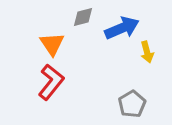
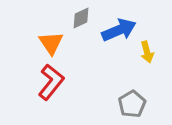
gray diamond: moved 2 px left, 1 px down; rotated 10 degrees counterclockwise
blue arrow: moved 3 px left, 2 px down
orange triangle: moved 1 px left, 1 px up
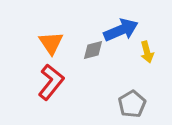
gray diamond: moved 12 px right, 32 px down; rotated 10 degrees clockwise
blue arrow: moved 2 px right
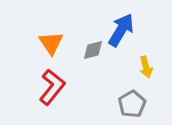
blue arrow: rotated 36 degrees counterclockwise
yellow arrow: moved 1 px left, 15 px down
red L-shape: moved 1 px right, 5 px down
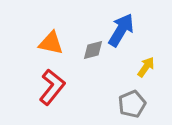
orange triangle: rotated 44 degrees counterclockwise
yellow arrow: rotated 130 degrees counterclockwise
gray pentagon: rotated 8 degrees clockwise
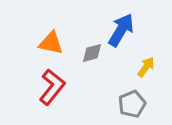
gray diamond: moved 1 px left, 3 px down
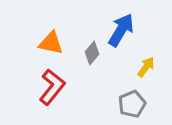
gray diamond: rotated 35 degrees counterclockwise
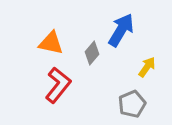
yellow arrow: moved 1 px right
red L-shape: moved 6 px right, 2 px up
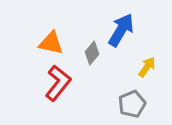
red L-shape: moved 2 px up
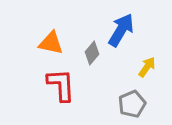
red L-shape: moved 3 px right, 2 px down; rotated 42 degrees counterclockwise
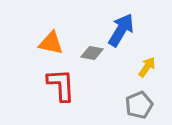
gray diamond: rotated 60 degrees clockwise
gray pentagon: moved 7 px right, 1 px down
